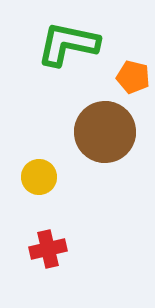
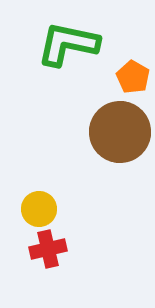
orange pentagon: rotated 16 degrees clockwise
brown circle: moved 15 px right
yellow circle: moved 32 px down
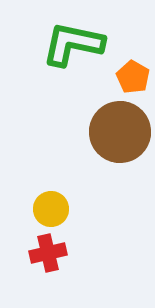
green L-shape: moved 5 px right
yellow circle: moved 12 px right
red cross: moved 4 px down
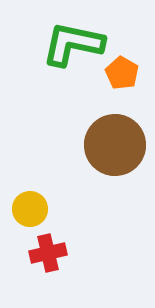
orange pentagon: moved 11 px left, 4 px up
brown circle: moved 5 px left, 13 px down
yellow circle: moved 21 px left
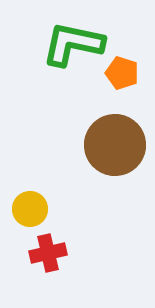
orange pentagon: rotated 12 degrees counterclockwise
